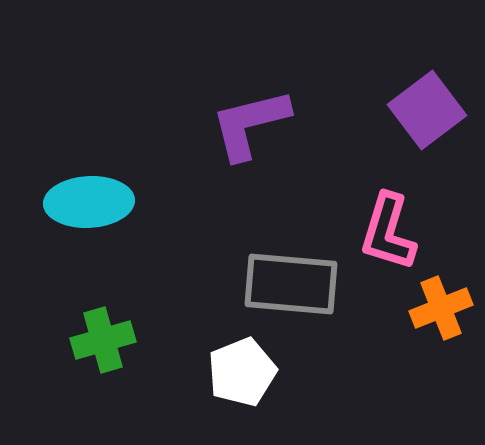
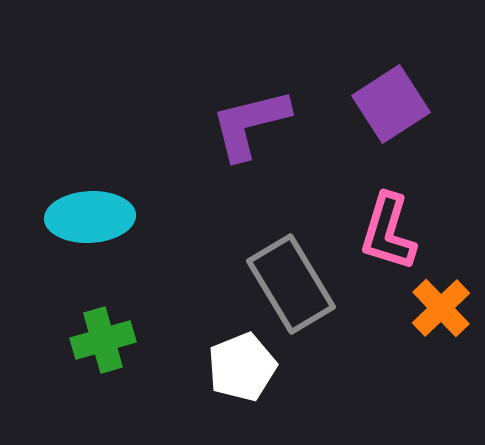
purple square: moved 36 px left, 6 px up; rotated 4 degrees clockwise
cyan ellipse: moved 1 px right, 15 px down
gray rectangle: rotated 54 degrees clockwise
orange cross: rotated 22 degrees counterclockwise
white pentagon: moved 5 px up
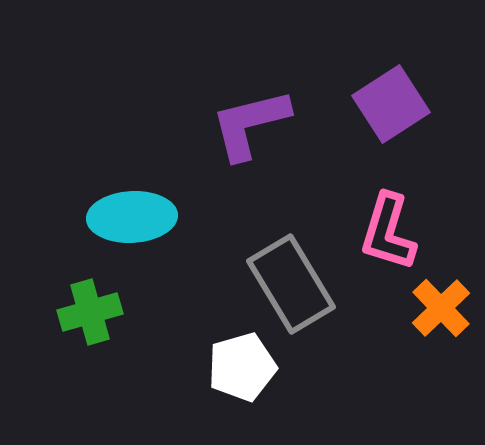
cyan ellipse: moved 42 px right
green cross: moved 13 px left, 28 px up
white pentagon: rotated 6 degrees clockwise
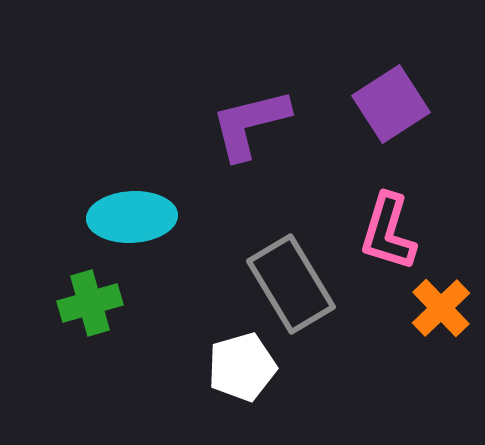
green cross: moved 9 px up
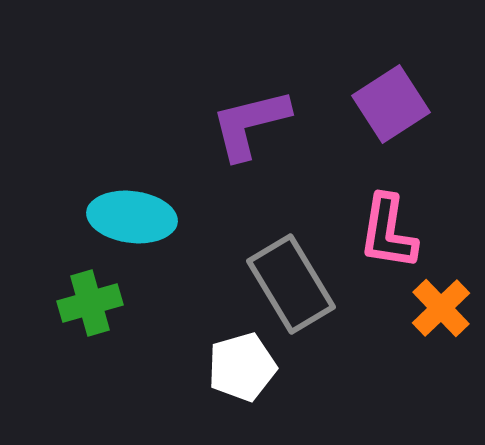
cyan ellipse: rotated 10 degrees clockwise
pink L-shape: rotated 8 degrees counterclockwise
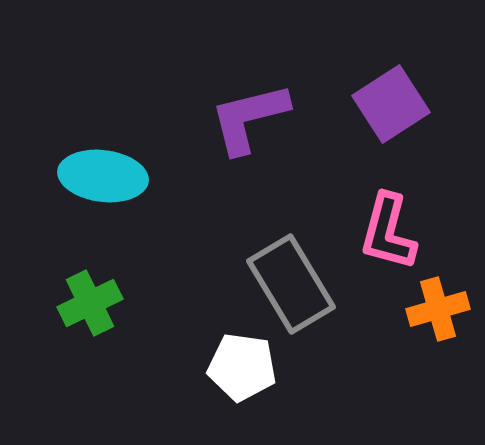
purple L-shape: moved 1 px left, 6 px up
cyan ellipse: moved 29 px left, 41 px up
pink L-shape: rotated 6 degrees clockwise
green cross: rotated 10 degrees counterclockwise
orange cross: moved 3 px left, 1 px down; rotated 28 degrees clockwise
white pentagon: rotated 24 degrees clockwise
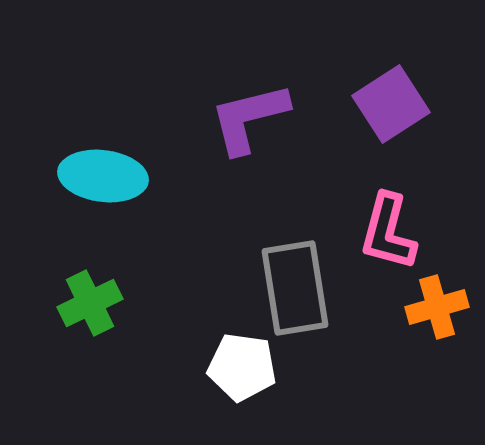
gray rectangle: moved 4 px right, 4 px down; rotated 22 degrees clockwise
orange cross: moved 1 px left, 2 px up
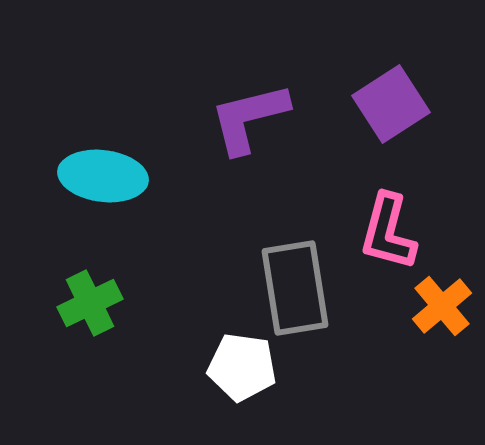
orange cross: moved 5 px right, 1 px up; rotated 24 degrees counterclockwise
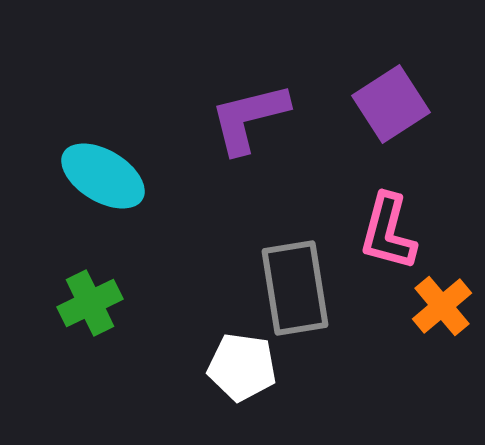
cyan ellipse: rotated 24 degrees clockwise
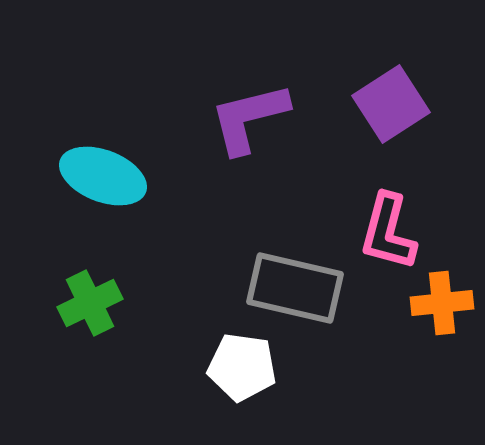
cyan ellipse: rotated 10 degrees counterclockwise
gray rectangle: rotated 68 degrees counterclockwise
orange cross: moved 3 px up; rotated 34 degrees clockwise
